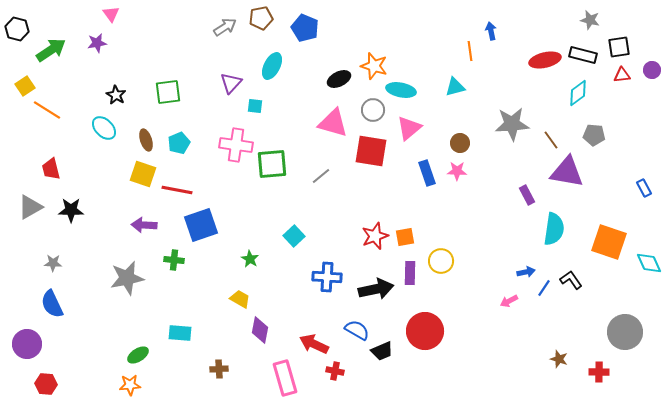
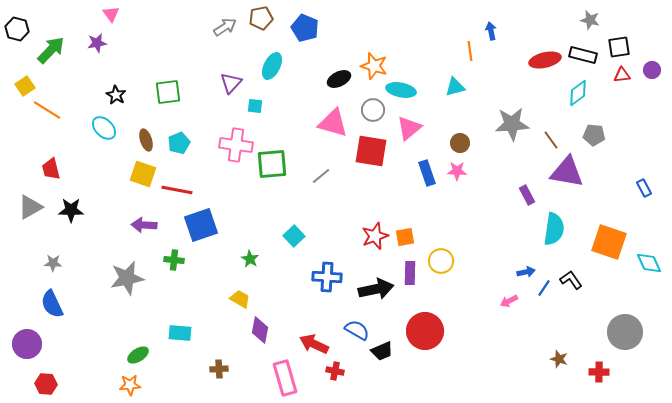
green arrow at (51, 50): rotated 12 degrees counterclockwise
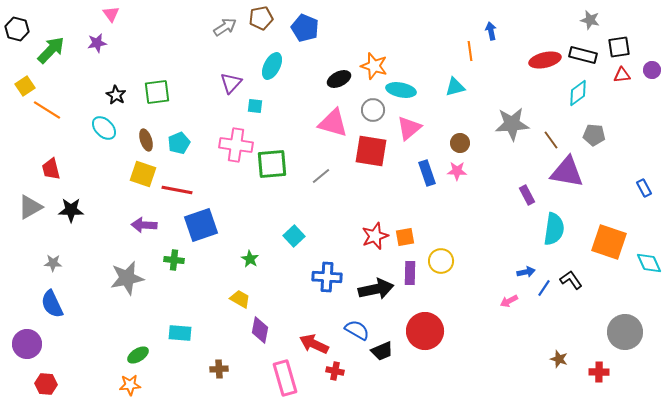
green square at (168, 92): moved 11 px left
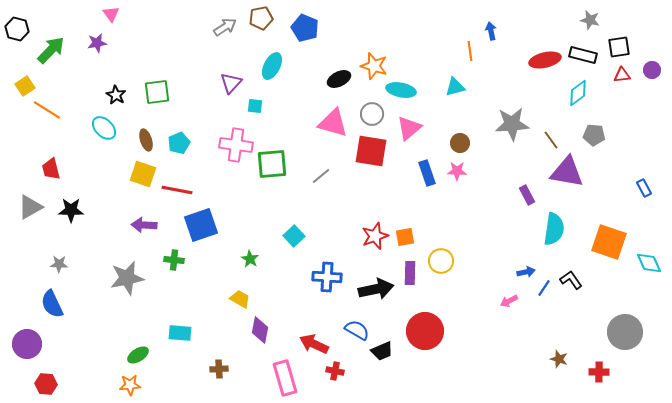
gray circle at (373, 110): moved 1 px left, 4 px down
gray star at (53, 263): moved 6 px right, 1 px down
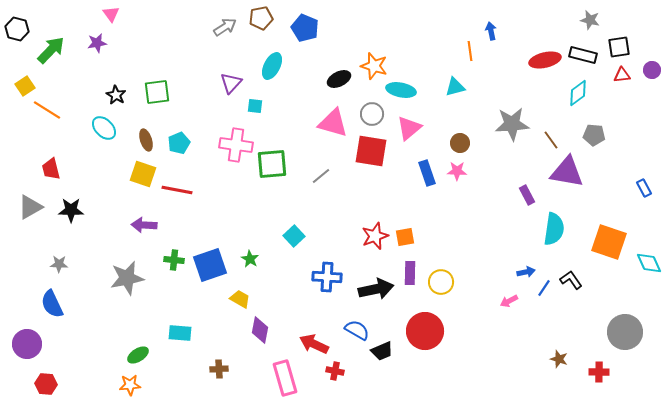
blue square at (201, 225): moved 9 px right, 40 px down
yellow circle at (441, 261): moved 21 px down
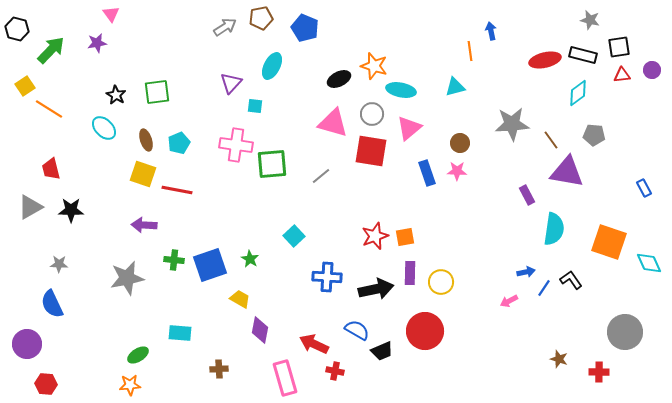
orange line at (47, 110): moved 2 px right, 1 px up
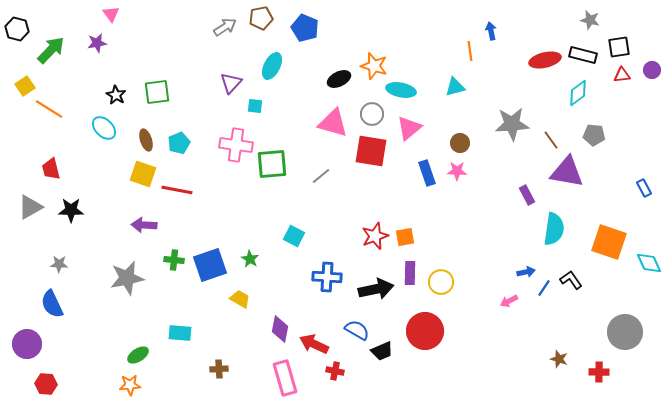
cyan square at (294, 236): rotated 20 degrees counterclockwise
purple diamond at (260, 330): moved 20 px right, 1 px up
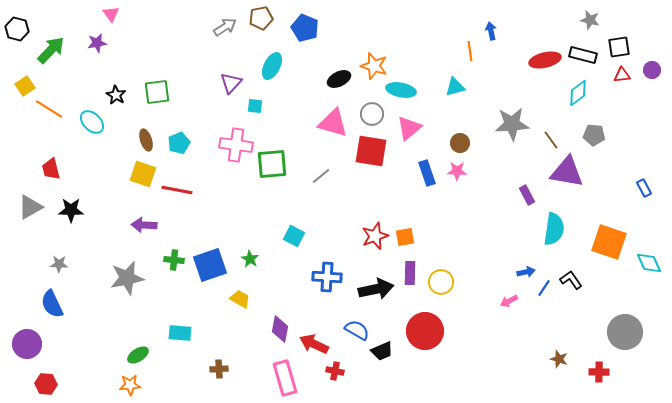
cyan ellipse at (104, 128): moved 12 px left, 6 px up
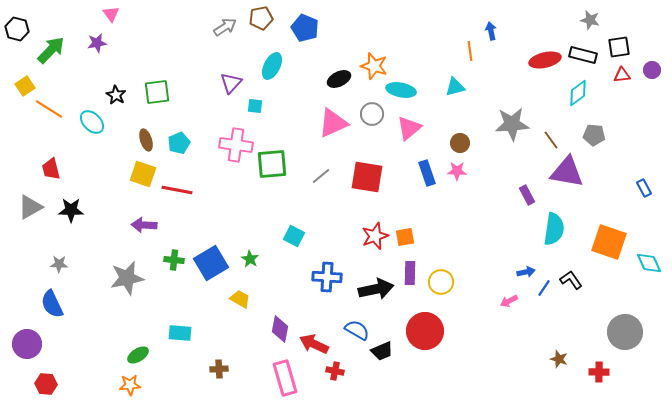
pink triangle at (333, 123): rotated 40 degrees counterclockwise
red square at (371, 151): moved 4 px left, 26 px down
blue square at (210, 265): moved 1 px right, 2 px up; rotated 12 degrees counterclockwise
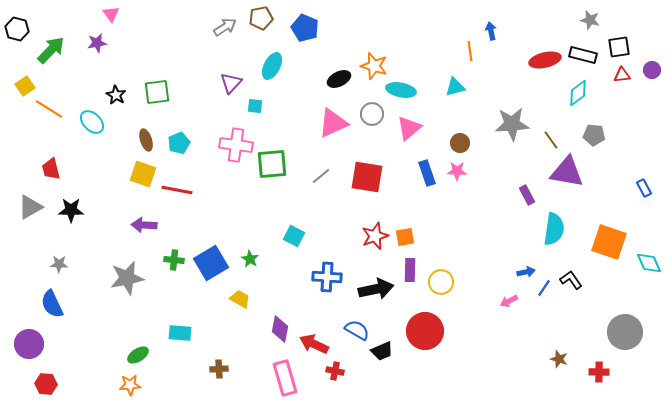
purple rectangle at (410, 273): moved 3 px up
purple circle at (27, 344): moved 2 px right
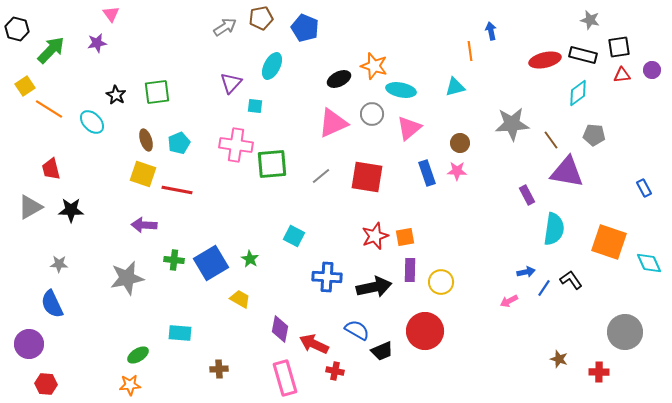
black arrow at (376, 289): moved 2 px left, 2 px up
